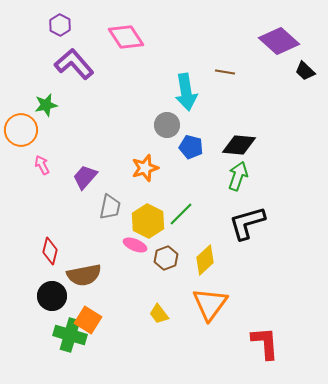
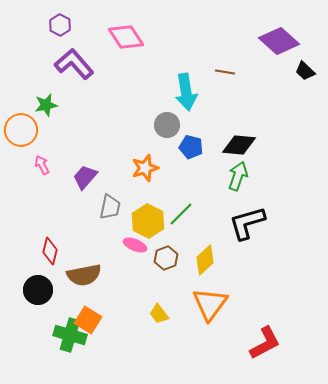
black circle: moved 14 px left, 6 px up
red L-shape: rotated 66 degrees clockwise
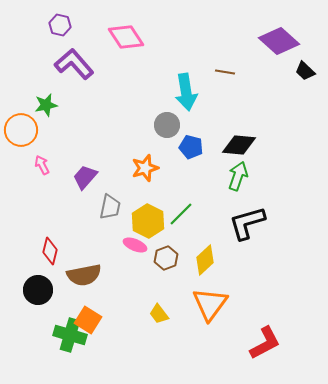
purple hexagon: rotated 15 degrees counterclockwise
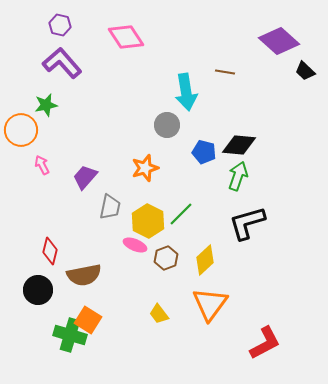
purple L-shape: moved 12 px left, 1 px up
blue pentagon: moved 13 px right, 5 px down
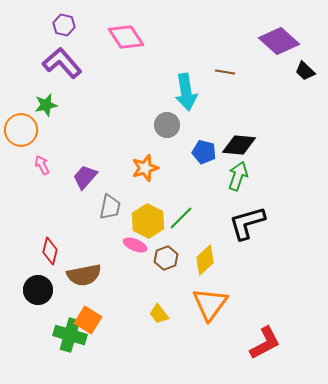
purple hexagon: moved 4 px right
green line: moved 4 px down
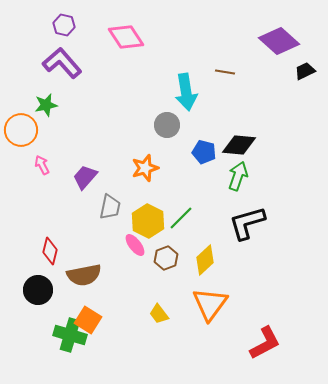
black trapezoid: rotated 110 degrees clockwise
pink ellipse: rotated 30 degrees clockwise
